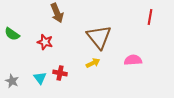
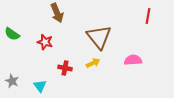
red line: moved 2 px left, 1 px up
red cross: moved 5 px right, 5 px up
cyan triangle: moved 8 px down
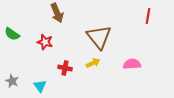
pink semicircle: moved 1 px left, 4 px down
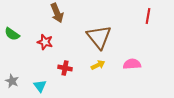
yellow arrow: moved 5 px right, 2 px down
